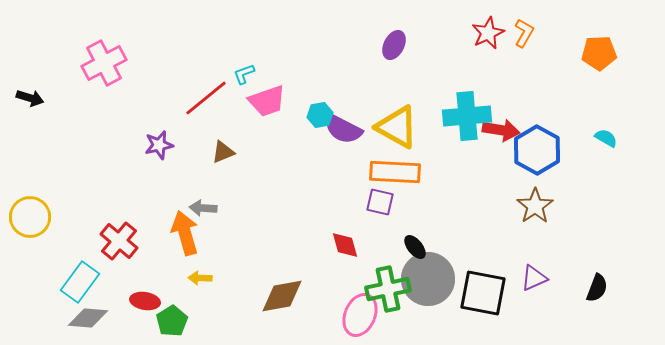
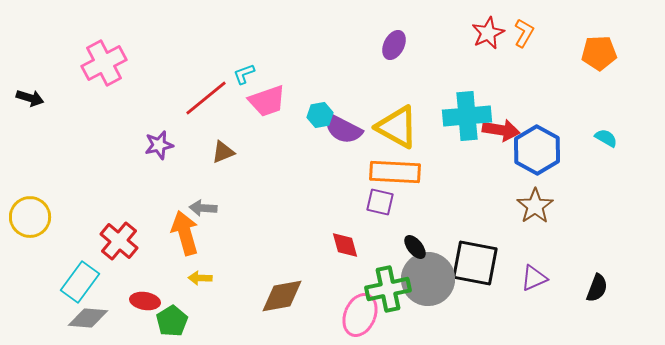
black square: moved 8 px left, 30 px up
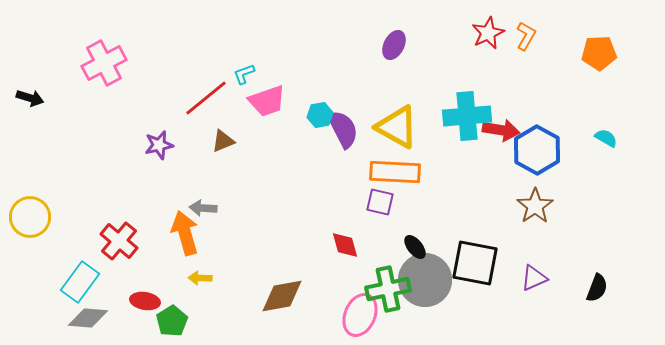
orange L-shape: moved 2 px right, 3 px down
purple semicircle: rotated 144 degrees counterclockwise
brown triangle: moved 11 px up
gray circle: moved 3 px left, 1 px down
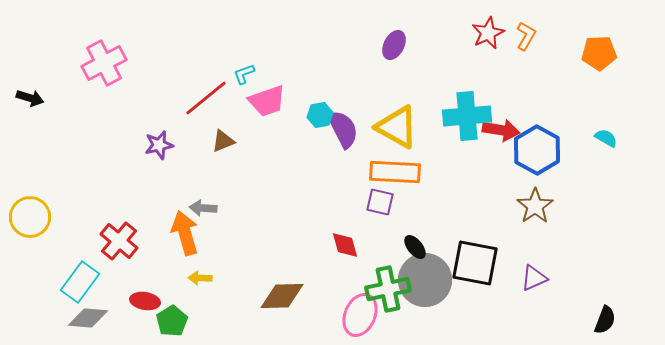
black semicircle: moved 8 px right, 32 px down
brown diamond: rotated 9 degrees clockwise
